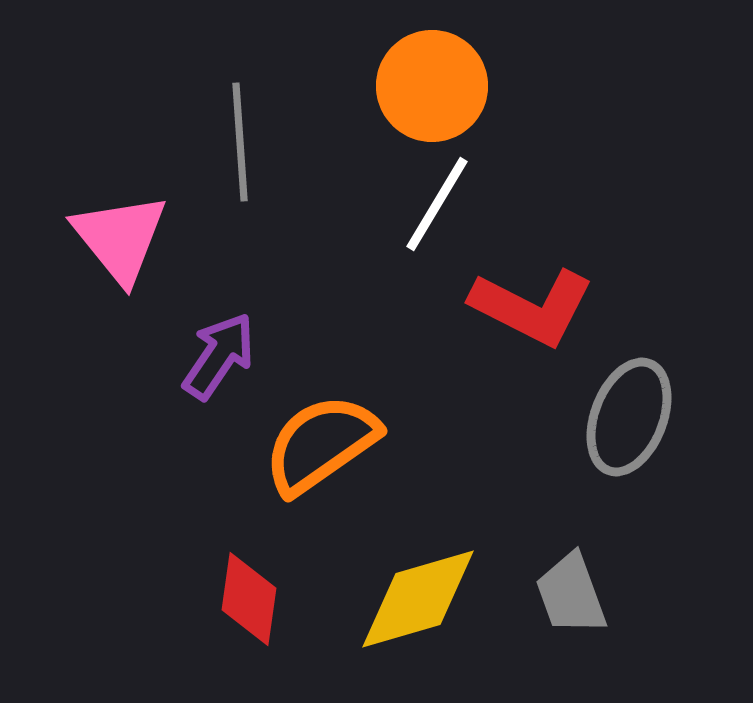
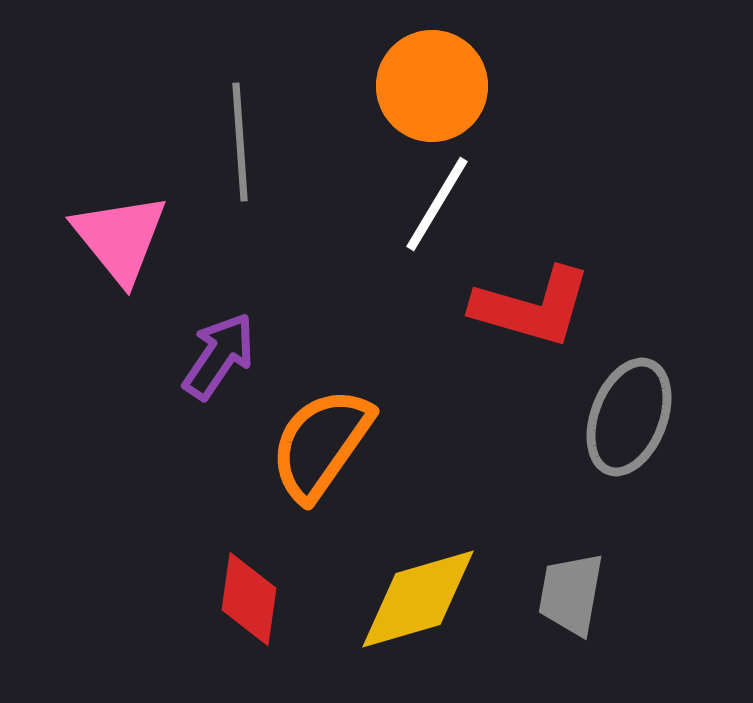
red L-shape: rotated 11 degrees counterclockwise
orange semicircle: rotated 20 degrees counterclockwise
gray trapezoid: rotated 30 degrees clockwise
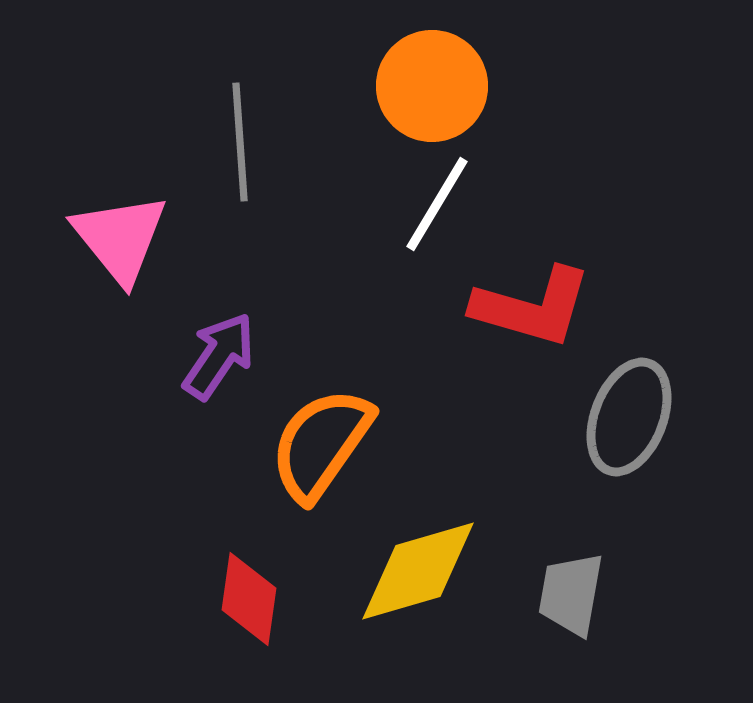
yellow diamond: moved 28 px up
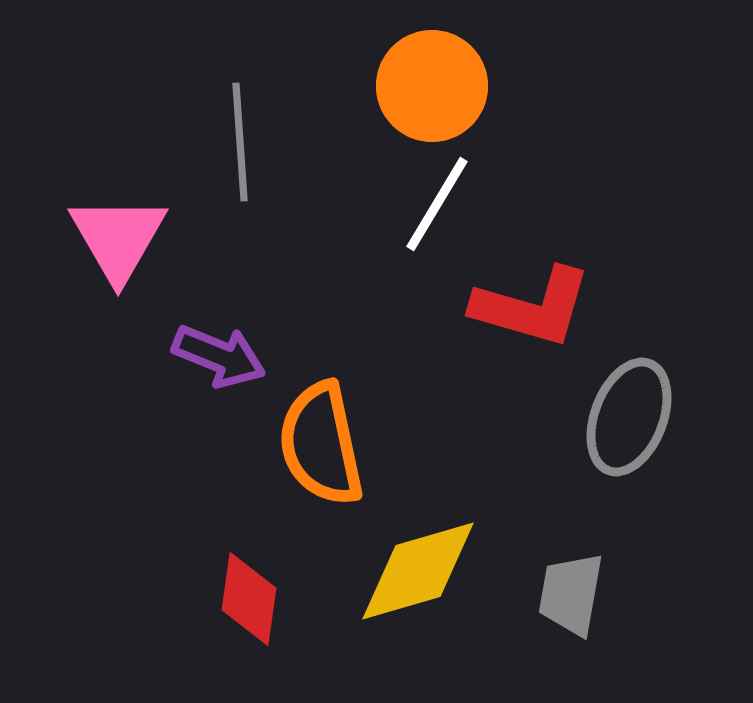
pink triangle: moved 2 px left; rotated 9 degrees clockwise
purple arrow: rotated 78 degrees clockwise
orange semicircle: rotated 47 degrees counterclockwise
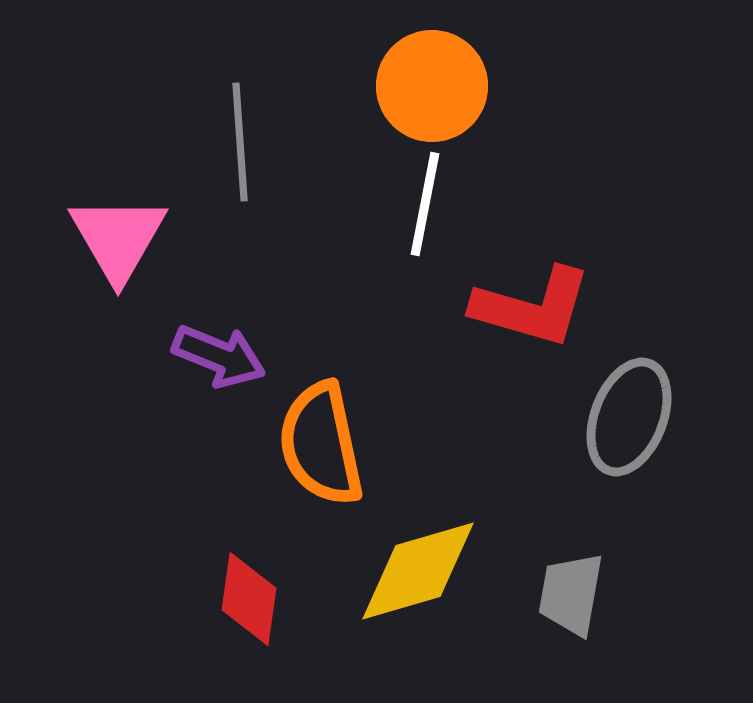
white line: moved 12 px left; rotated 20 degrees counterclockwise
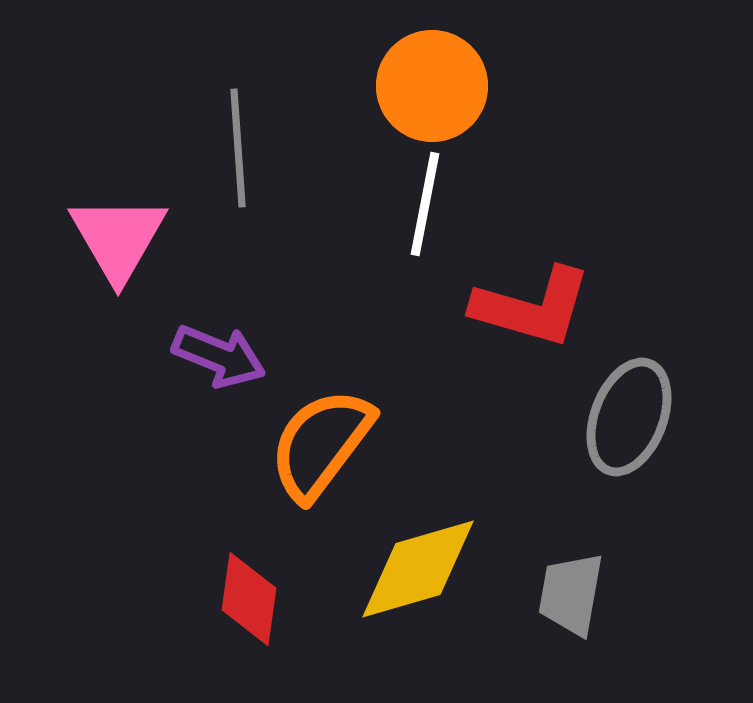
gray line: moved 2 px left, 6 px down
orange semicircle: rotated 49 degrees clockwise
yellow diamond: moved 2 px up
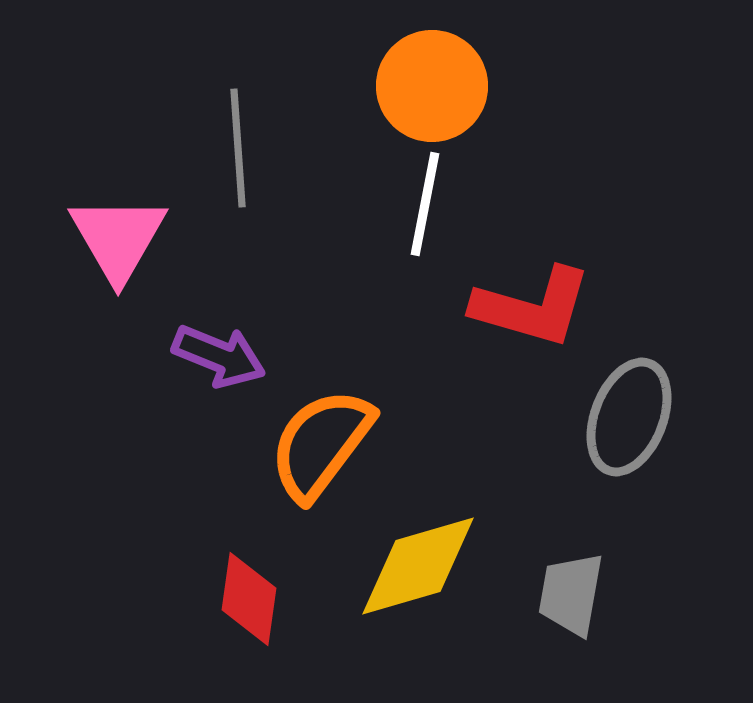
yellow diamond: moved 3 px up
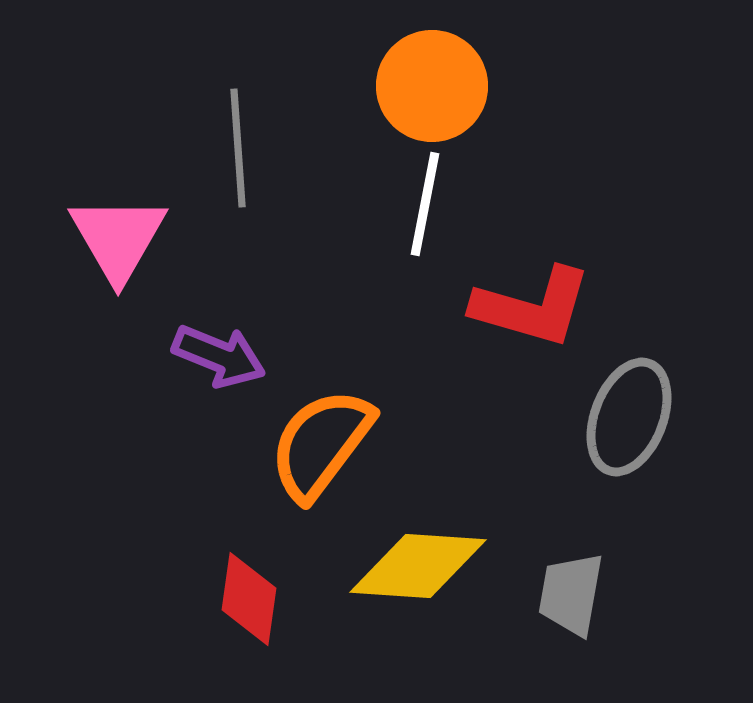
yellow diamond: rotated 20 degrees clockwise
